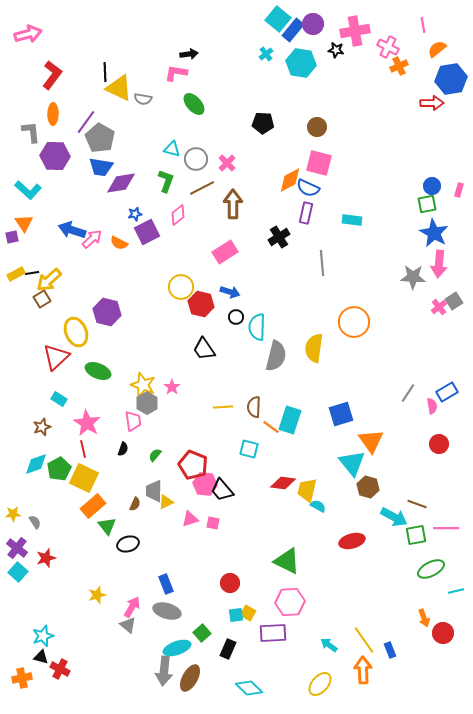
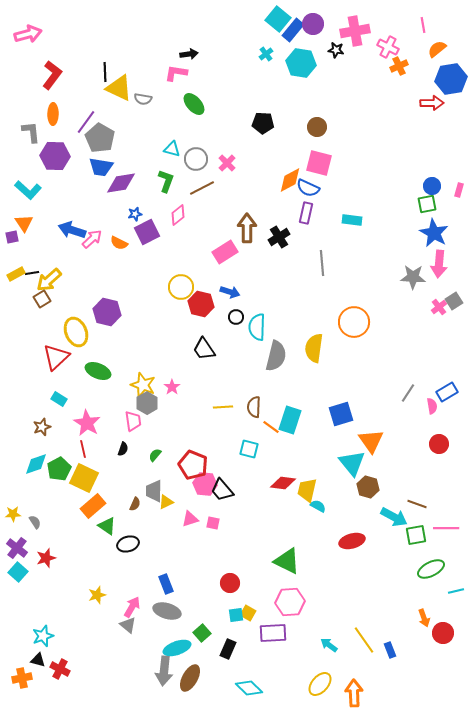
brown arrow at (233, 204): moved 14 px right, 24 px down
green triangle at (107, 526): rotated 18 degrees counterclockwise
black triangle at (41, 657): moved 3 px left, 3 px down
orange arrow at (363, 670): moved 9 px left, 23 px down
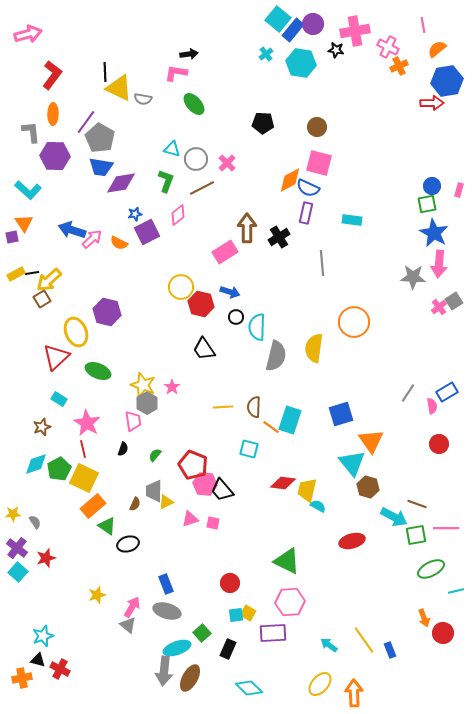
blue hexagon at (451, 79): moved 4 px left, 2 px down
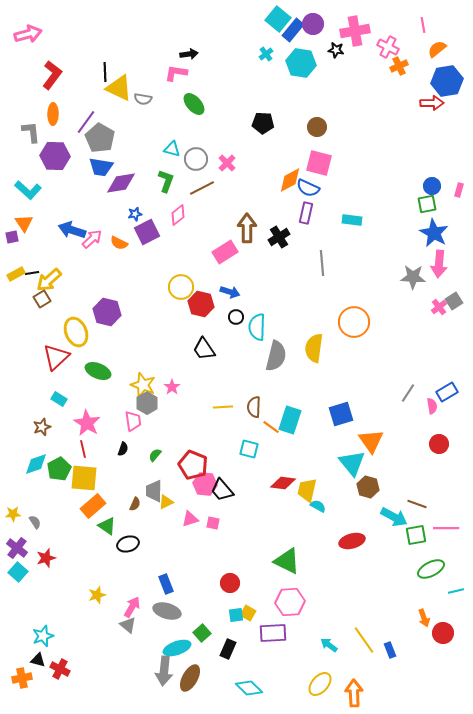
yellow square at (84, 478): rotated 20 degrees counterclockwise
